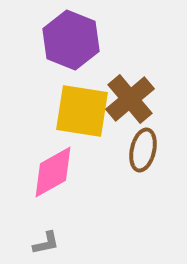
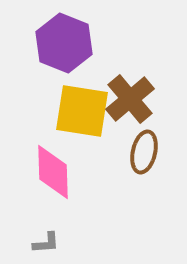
purple hexagon: moved 7 px left, 3 px down
brown ellipse: moved 1 px right, 2 px down
pink diamond: rotated 62 degrees counterclockwise
gray L-shape: rotated 8 degrees clockwise
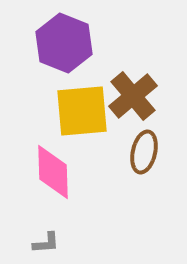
brown cross: moved 3 px right, 3 px up
yellow square: rotated 14 degrees counterclockwise
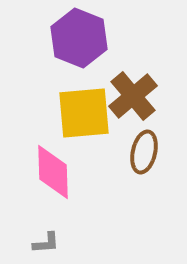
purple hexagon: moved 15 px right, 5 px up
yellow square: moved 2 px right, 2 px down
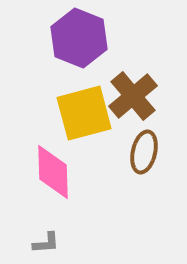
yellow square: rotated 10 degrees counterclockwise
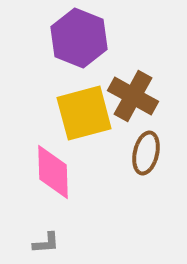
brown cross: rotated 21 degrees counterclockwise
brown ellipse: moved 2 px right, 1 px down
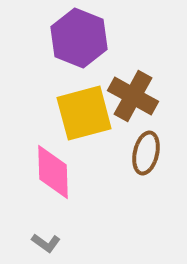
gray L-shape: rotated 40 degrees clockwise
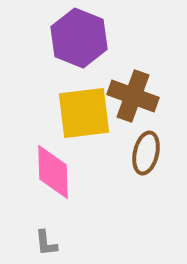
brown cross: rotated 9 degrees counterclockwise
yellow square: rotated 8 degrees clockwise
gray L-shape: rotated 48 degrees clockwise
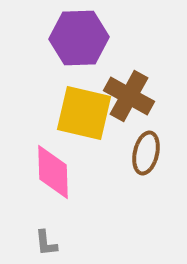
purple hexagon: rotated 24 degrees counterclockwise
brown cross: moved 4 px left; rotated 9 degrees clockwise
yellow square: rotated 20 degrees clockwise
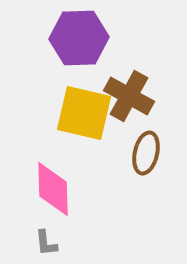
pink diamond: moved 17 px down
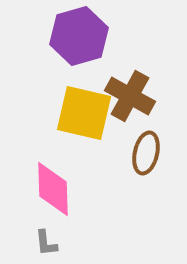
purple hexagon: moved 2 px up; rotated 14 degrees counterclockwise
brown cross: moved 1 px right
